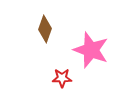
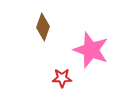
brown diamond: moved 2 px left, 2 px up
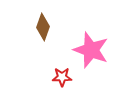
red star: moved 1 px up
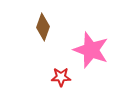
red star: moved 1 px left
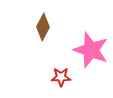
brown diamond: rotated 8 degrees clockwise
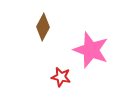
red star: rotated 12 degrees clockwise
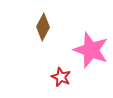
red star: rotated 12 degrees clockwise
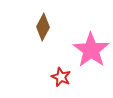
pink star: rotated 15 degrees clockwise
